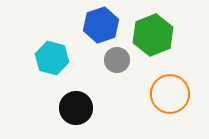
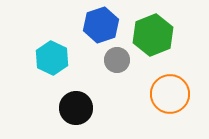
cyan hexagon: rotated 12 degrees clockwise
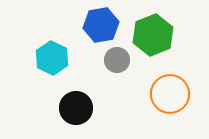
blue hexagon: rotated 8 degrees clockwise
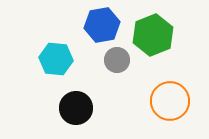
blue hexagon: moved 1 px right
cyan hexagon: moved 4 px right, 1 px down; rotated 20 degrees counterclockwise
orange circle: moved 7 px down
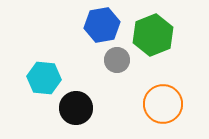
cyan hexagon: moved 12 px left, 19 px down
orange circle: moved 7 px left, 3 px down
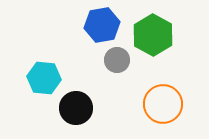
green hexagon: rotated 9 degrees counterclockwise
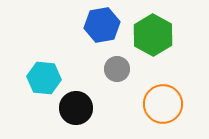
gray circle: moved 9 px down
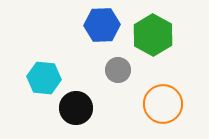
blue hexagon: rotated 8 degrees clockwise
gray circle: moved 1 px right, 1 px down
